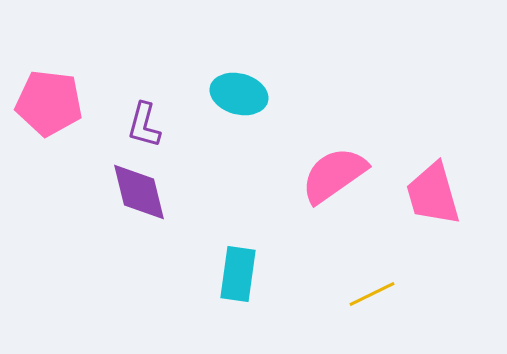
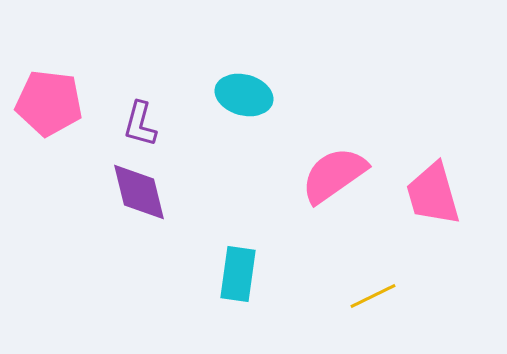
cyan ellipse: moved 5 px right, 1 px down
purple L-shape: moved 4 px left, 1 px up
yellow line: moved 1 px right, 2 px down
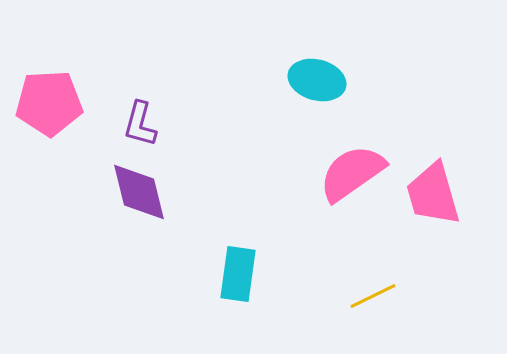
cyan ellipse: moved 73 px right, 15 px up
pink pentagon: rotated 10 degrees counterclockwise
pink semicircle: moved 18 px right, 2 px up
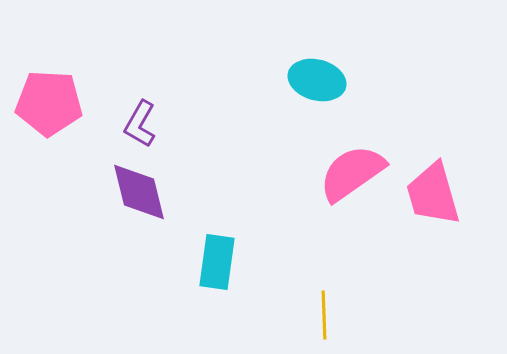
pink pentagon: rotated 6 degrees clockwise
purple L-shape: rotated 15 degrees clockwise
cyan rectangle: moved 21 px left, 12 px up
yellow line: moved 49 px left, 19 px down; rotated 66 degrees counterclockwise
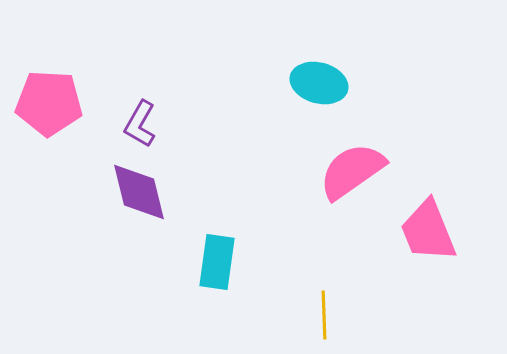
cyan ellipse: moved 2 px right, 3 px down
pink semicircle: moved 2 px up
pink trapezoid: moved 5 px left, 37 px down; rotated 6 degrees counterclockwise
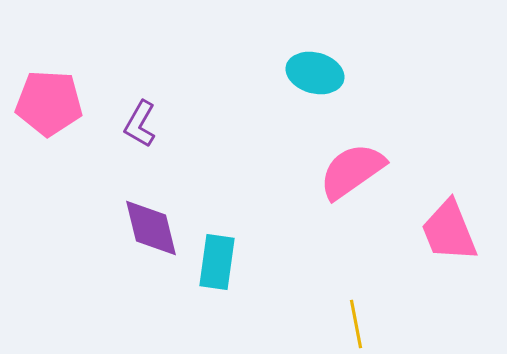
cyan ellipse: moved 4 px left, 10 px up
purple diamond: moved 12 px right, 36 px down
pink trapezoid: moved 21 px right
yellow line: moved 32 px right, 9 px down; rotated 9 degrees counterclockwise
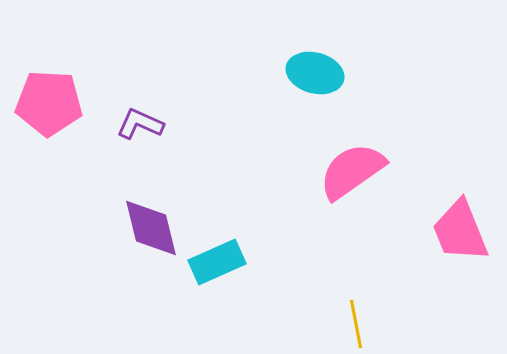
purple L-shape: rotated 84 degrees clockwise
pink trapezoid: moved 11 px right
cyan rectangle: rotated 58 degrees clockwise
